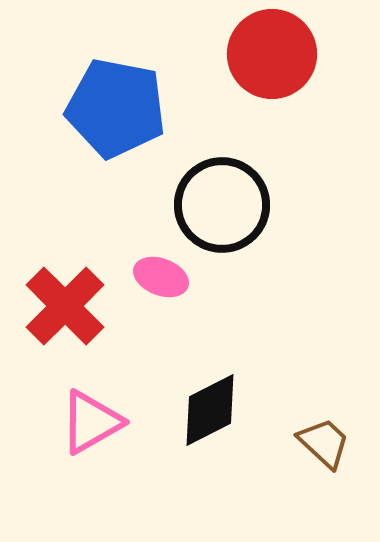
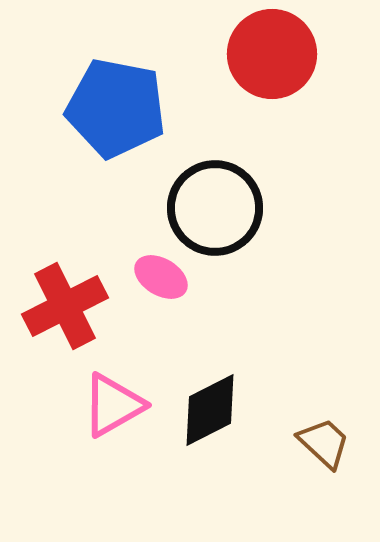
black circle: moved 7 px left, 3 px down
pink ellipse: rotated 10 degrees clockwise
red cross: rotated 18 degrees clockwise
pink triangle: moved 22 px right, 17 px up
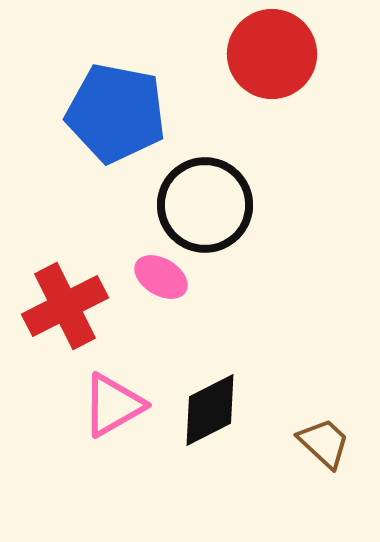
blue pentagon: moved 5 px down
black circle: moved 10 px left, 3 px up
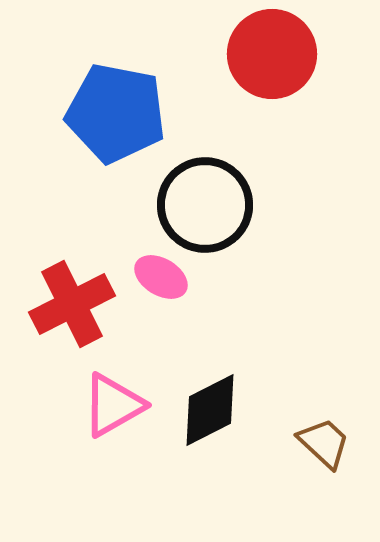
red cross: moved 7 px right, 2 px up
